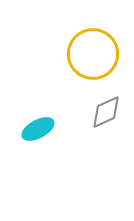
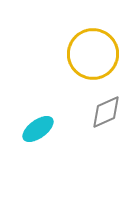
cyan ellipse: rotated 8 degrees counterclockwise
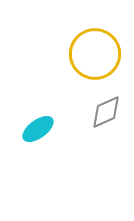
yellow circle: moved 2 px right
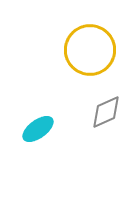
yellow circle: moved 5 px left, 4 px up
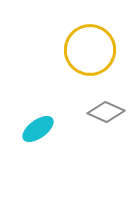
gray diamond: rotated 48 degrees clockwise
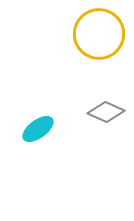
yellow circle: moved 9 px right, 16 px up
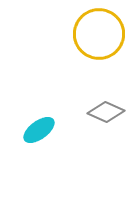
cyan ellipse: moved 1 px right, 1 px down
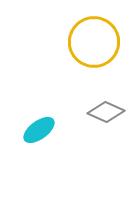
yellow circle: moved 5 px left, 8 px down
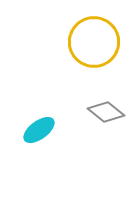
gray diamond: rotated 15 degrees clockwise
